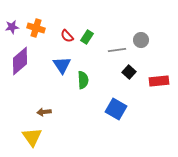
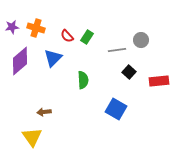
blue triangle: moved 9 px left, 7 px up; rotated 18 degrees clockwise
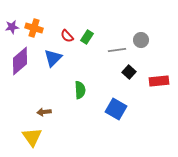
orange cross: moved 2 px left
green semicircle: moved 3 px left, 10 px down
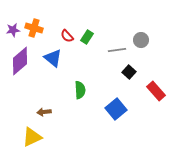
purple star: moved 1 px right, 3 px down
blue triangle: rotated 36 degrees counterclockwise
red rectangle: moved 3 px left, 10 px down; rotated 54 degrees clockwise
blue square: rotated 20 degrees clockwise
yellow triangle: rotated 40 degrees clockwise
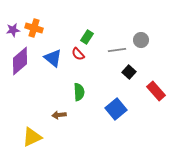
red semicircle: moved 11 px right, 18 px down
green semicircle: moved 1 px left, 2 px down
brown arrow: moved 15 px right, 3 px down
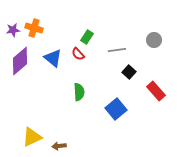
gray circle: moved 13 px right
brown arrow: moved 31 px down
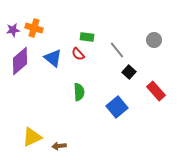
green rectangle: rotated 64 degrees clockwise
gray line: rotated 60 degrees clockwise
blue square: moved 1 px right, 2 px up
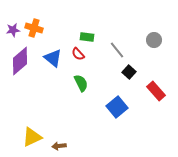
green semicircle: moved 2 px right, 9 px up; rotated 24 degrees counterclockwise
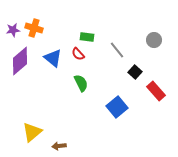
black square: moved 6 px right
yellow triangle: moved 5 px up; rotated 15 degrees counterclockwise
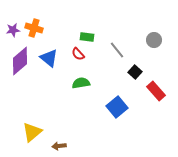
blue triangle: moved 4 px left
green semicircle: rotated 72 degrees counterclockwise
